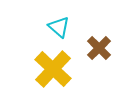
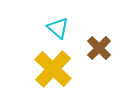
cyan triangle: moved 1 px left, 1 px down
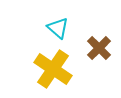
yellow cross: rotated 9 degrees counterclockwise
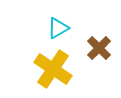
cyan triangle: rotated 50 degrees clockwise
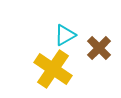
cyan triangle: moved 7 px right, 7 px down
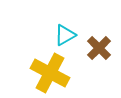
yellow cross: moved 3 px left, 4 px down; rotated 6 degrees counterclockwise
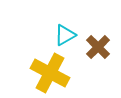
brown cross: moved 1 px left, 1 px up
